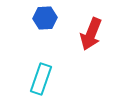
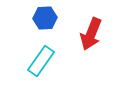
cyan rectangle: moved 18 px up; rotated 16 degrees clockwise
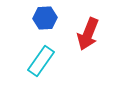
red arrow: moved 3 px left
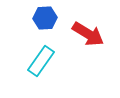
red arrow: rotated 80 degrees counterclockwise
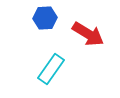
cyan rectangle: moved 10 px right, 8 px down
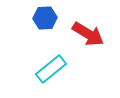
cyan rectangle: rotated 16 degrees clockwise
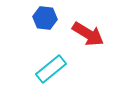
blue hexagon: rotated 10 degrees clockwise
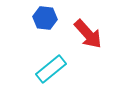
red arrow: rotated 16 degrees clockwise
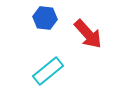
cyan rectangle: moved 3 px left, 2 px down
